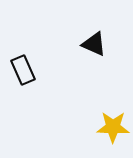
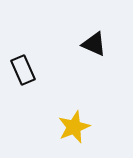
yellow star: moved 39 px left; rotated 24 degrees counterclockwise
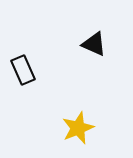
yellow star: moved 4 px right, 1 px down
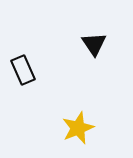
black triangle: rotated 32 degrees clockwise
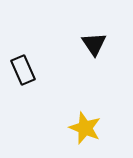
yellow star: moved 7 px right; rotated 28 degrees counterclockwise
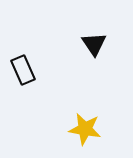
yellow star: moved 1 px down; rotated 12 degrees counterclockwise
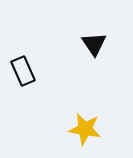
black rectangle: moved 1 px down
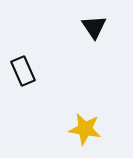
black triangle: moved 17 px up
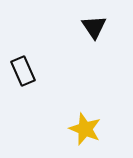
yellow star: rotated 12 degrees clockwise
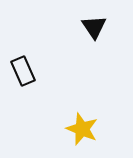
yellow star: moved 3 px left
